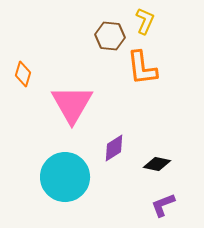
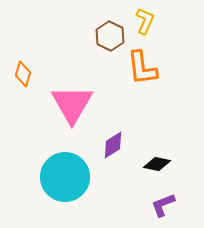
brown hexagon: rotated 20 degrees clockwise
purple diamond: moved 1 px left, 3 px up
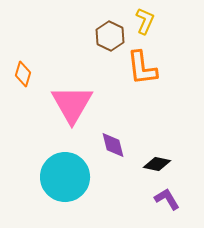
purple diamond: rotated 72 degrees counterclockwise
purple L-shape: moved 4 px right, 6 px up; rotated 80 degrees clockwise
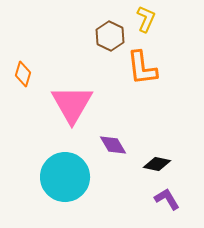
yellow L-shape: moved 1 px right, 2 px up
purple diamond: rotated 16 degrees counterclockwise
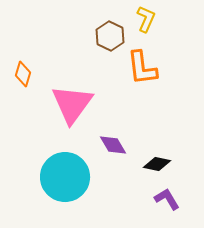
pink triangle: rotated 6 degrees clockwise
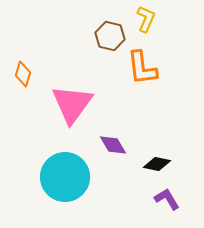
brown hexagon: rotated 12 degrees counterclockwise
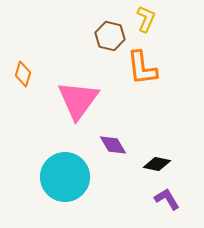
pink triangle: moved 6 px right, 4 px up
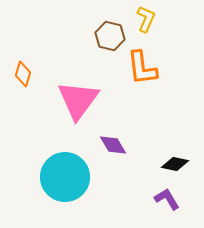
black diamond: moved 18 px right
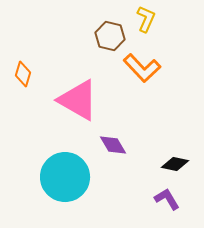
orange L-shape: rotated 36 degrees counterclockwise
pink triangle: rotated 36 degrees counterclockwise
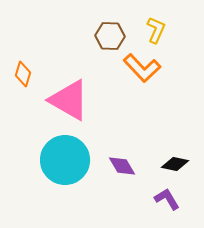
yellow L-shape: moved 10 px right, 11 px down
brown hexagon: rotated 12 degrees counterclockwise
pink triangle: moved 9 px left
purple diamond: moved 9 px right, 21 px down
cyan circle: moved 17 px up
